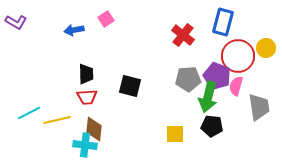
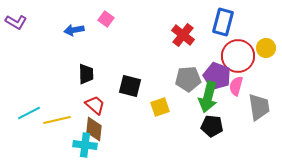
pink square: rotated 21 degrees counterclockwise
red trapezoid: moved 8 px right, 8 px down; rotated 135 degrees counterclockwise
yellow square: moved 15 px left, 27 px up; rotated 18 degrees counterclockwise
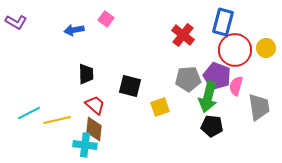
red circle: moved 3 px left, 6 px up
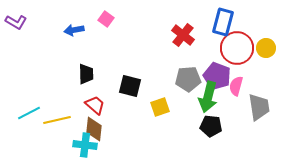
red circle: moved 2 px right, 2 px up
black pentagon: moved 1 px left
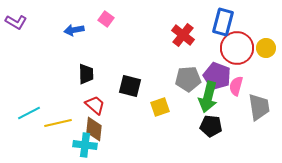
yellow line: moved 1 px right, 3 px down
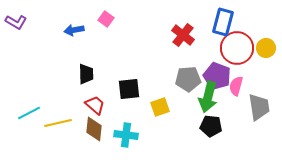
black square: moved 1 px left, 3 px down; rotated 20 degrees counterclockwise
cyan cross: moved 41 px right, 10 px up
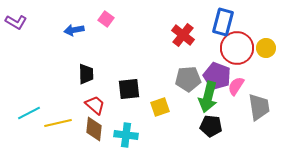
pink semicircle: rotated 18 degrees clockwise
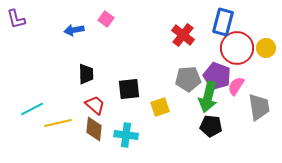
purple L-shape: moved 3 px up; rotated 45 degrees clockwise
cyan line: moved 3 px right, 4 px up
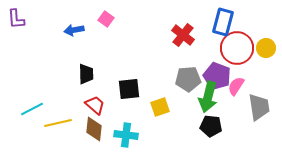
purple L-shape: rotated 10 degrees clockwise
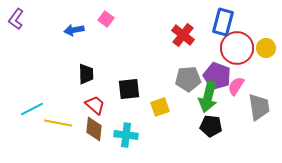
purple L-shape: rotated 40 degrees clockwise
yellow line: rotated 24 degrees clockwise
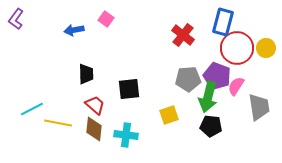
yellow square: moved 9 px right, 8 px down
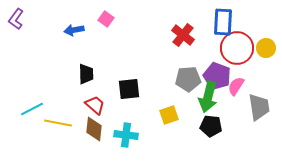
blue rectangle: rotated 12 degrees counterclockwise
